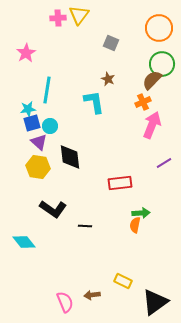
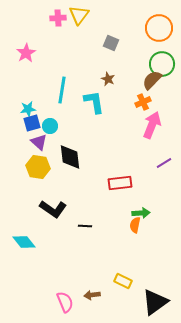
cyan line: moved 15 px right
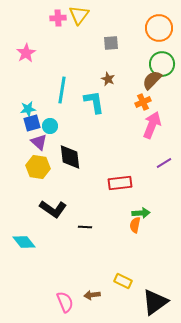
gray square: rotated 28 degrees counterclockwise
black line: moved 1 px down
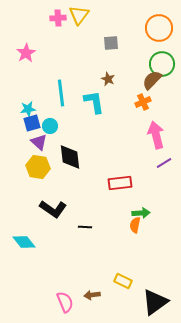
cyan line: moved 1 px left, 3 px down; rotated 16 degrees counterclockwise
pink arrow: moved 4 px right, 10 px down; rotated 36 degrees counterclockwise
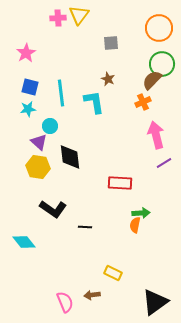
blue square: moved 2 px left, 36 px up; rotated 30 degrees clockwise
red rectangle: rotated 10 degrees clockwise
yellow rectangle: moved 10 px left, 8 px up
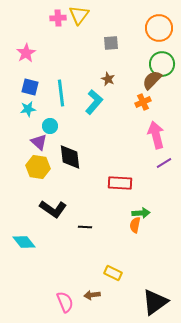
cyan L-shape: rotated 50 degrees clockwise
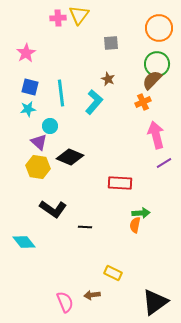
green circle: moved 5 px left
black diamond: rotated 60 degrees counterclockwise
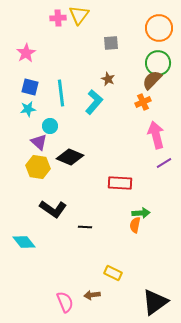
green circle: moved 1 px right, 1 px up
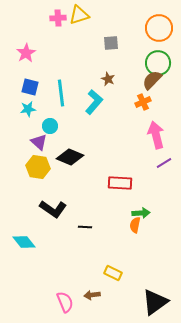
yellow triangle: rotated 35 degrees clockwise
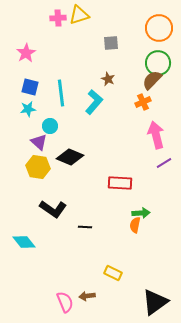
brown arrow: moved 5 px left, 1 px down
